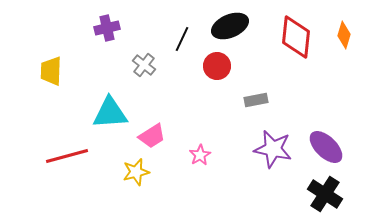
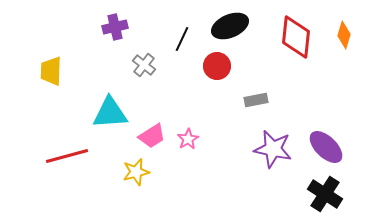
purple cross: moved 8 px right, 1 px up
pink star: moved 12 px left, 16 px up
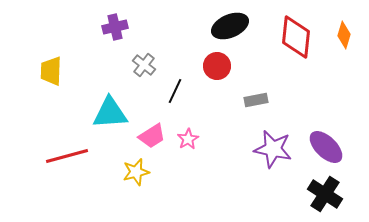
black line: moved 7 px left, 52 px down
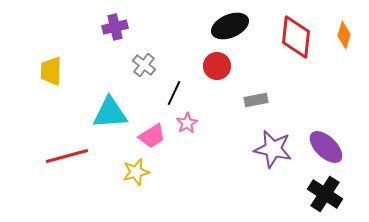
black line: moved 1 px left, 2 px down
pink star: moved 1 px left, 16 px up
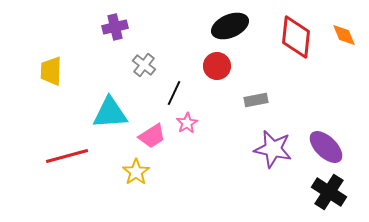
orange diamond: rotated 40 degrees counterclockwise
yellow star: rotated 20 degrees counterclockwise
black cross: moved 4 px right, 2 px up
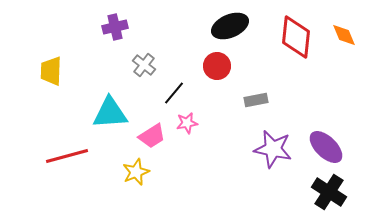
black line: rotated 15 degrees clockwise
pink star: rotated 20 degrees clockwise
yellow star: rotated 12 degrees clockwise
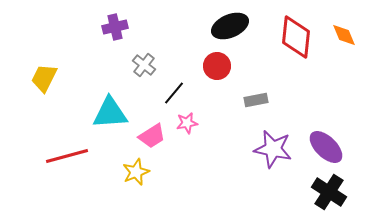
yellow trapezoid: moved 7 px left, 7 px down; rotated 24 degrees clockwise
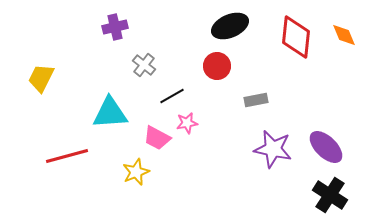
yellow trapezoid: moved 3 px left
black line: moved 2 px left, 3 px down; rotated 20 degrees clockwise
pink trapezoid: moved 5 px right, 2 px down; rotated 60 degrees clockwise
black cross: moved 1 px right, 3 px down
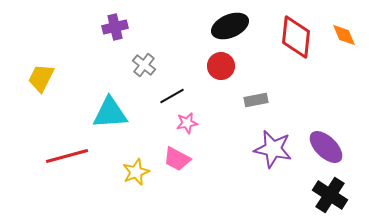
red circle: moved 4 px right
pink trapezoid: moved 20 px right, 21 px down
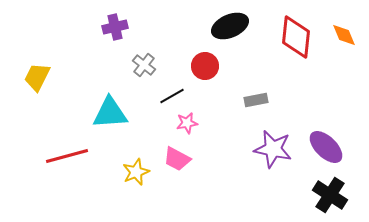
red circle: moved 16 px left
yellow trapezoid: moved 4 px left, 1 px up
